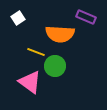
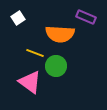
yellow line: moved 1 px left, 1 px down
green circle: moved 1 px right
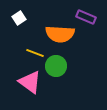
white square: moved 1 px right
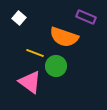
white square: rotated 16 degrees counterclockwise
orange semicircle: moved 4 px right, 3 px down; rotated 16 degrees clockwise
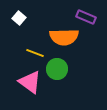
orange semicircle: rotated 20 degrees counterclockwise
green circle: moved 1 px right, 3 px down
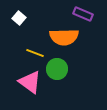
purple rectangle: moved 3 px left, 3 px up
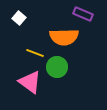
green circle: moved 2 px up
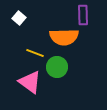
purple rectangle: moved 1 px down; rotated 66 degrees clockwise
